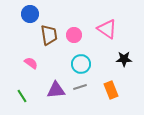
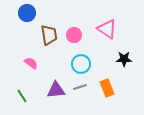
blue circle: moved 3 px left, 1 px up
orange rectangle: moved 4 px left, 2 px up
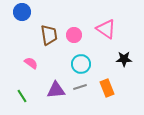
blue circle: moved 5 px left, 1 px up
pink triangle: moved 1 px left
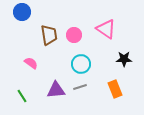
orange rectangle: moved 8 px right, 1 px down
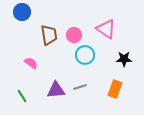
cyan circle: moved 4 px right, 9 px up
orange rectangle: rotated 42 degrees clockwise
